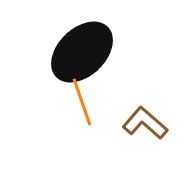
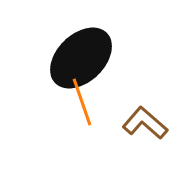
black ellipse: moved 1 px left, 6 px down
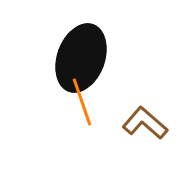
black ellipse: rotated 26 degrees counterclockwise
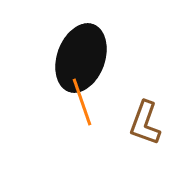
brown L-shape: rotated 111 degrees counterclockwise
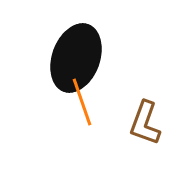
black ellipse: moved 5 px left
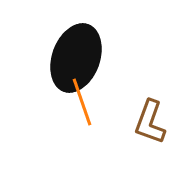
brown L-shape: moved 5 px right, 1 px up
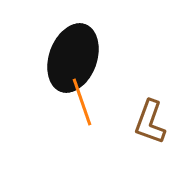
black ellipse: moved 3 px left
